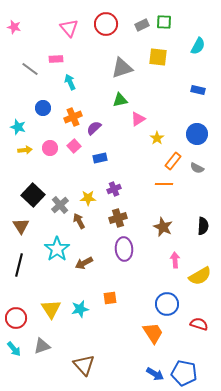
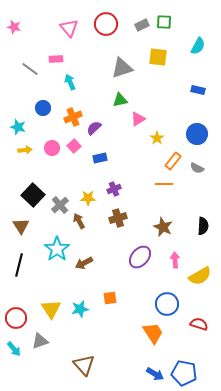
pink circle at (50, 148): moved 2 px right
purple ellipse at (124, 249): moved 16 px right, 8 px down; rotated 45 degrees clockwise
gray triangle at (42, 346): moved 2 px left, 5 px up
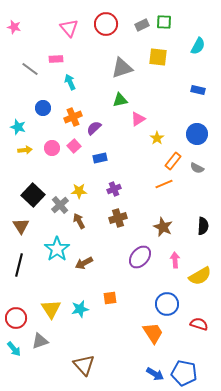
orange line at (164, 184): rotated 24 degrees counterclockwise
yellow star at (88, 198): moved 9 px left, 7 px up
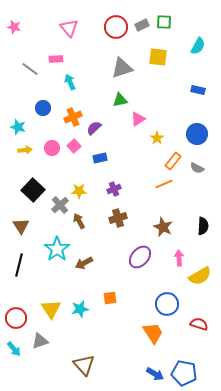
red circle at (106, 24): moved 10 px right, 3 px down
black square at (33, 195): moved 5 px up
pink arrow at (175, 260): moved 4 px right, 2 px up
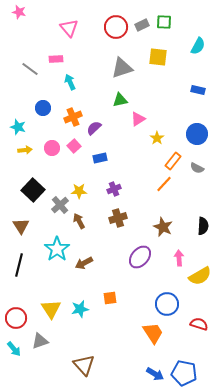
pink star at (14, 27): moved 5 px right, 15 px up
orange line at (164, 184): rotated 24 degrees counterclockwise
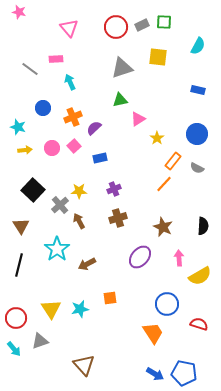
brown arrow at (84, 263): moved 3 px right, 1 px down
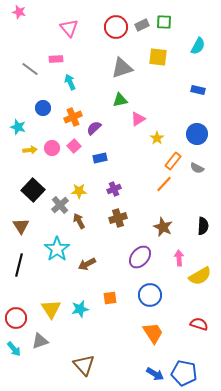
yellow arrow at (25, 150): moved 5 px right
blue circle at (167, 304): moved 17 px left, 9 px up
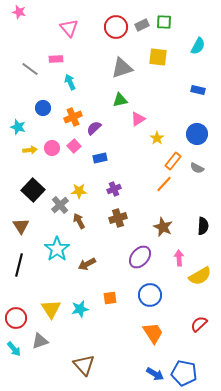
red semicircle at (199, 324): rotated 60 degrees counterclockwise
